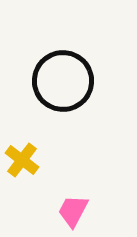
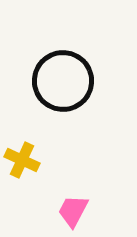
yellow cross: rotated 12 degrees counterclockwise
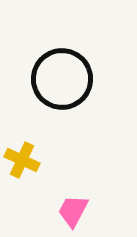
black circle: moved 1 px left, 2 px up
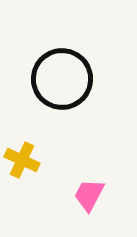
pink trapezoid: moved 16 px right, 16 px up
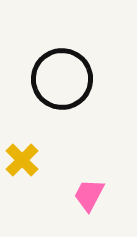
yellow cross: rotated 20 degrees clockwise
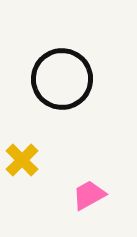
pink trapezoid: rotated 33 degrees clockwise
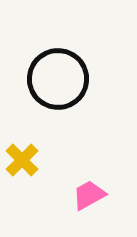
black circle: moved 4 px left
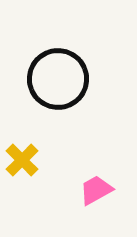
pink trapezoid: moved 7 px right, 5 px up
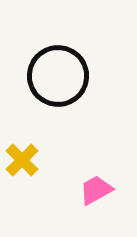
black circle: moved 3 px up
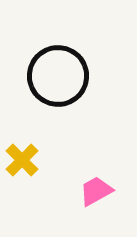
pink trapezoid: moved 1 px down
